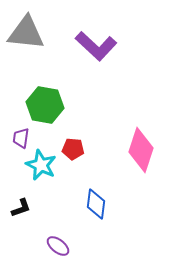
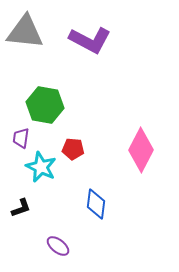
gray triangle: moved 1 px left, 1 px up
purple L-shape: moved 6 px left, 6 px up; rotated 15 degrees counterclockwise
pink diamond: rotated 9 degrees clockwise
cyan star: moved 2 px down
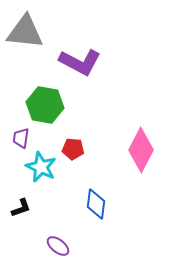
purple L-shape: moved 10 px left, 22 px down
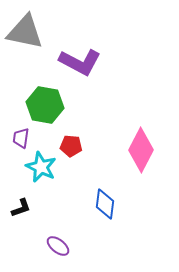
gray triangle: rotated 6 degrees clockwise
red pentagon: moved 2 px left, 3 px up
blue diamond: moved 9 px right
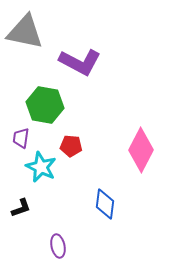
purple ellipse: rotated 40 degrees clockwise
